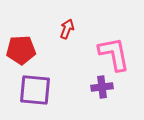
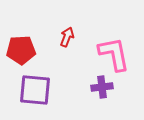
red arrow: moved 8 px down
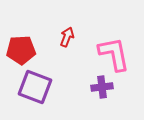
purple square: moved 3 px up; rotated 16 degrees clockwise
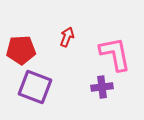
pink L-shape: moved 1 px right
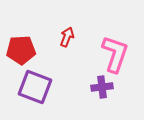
pink L-shape: rotated 30 degrees clockwise
